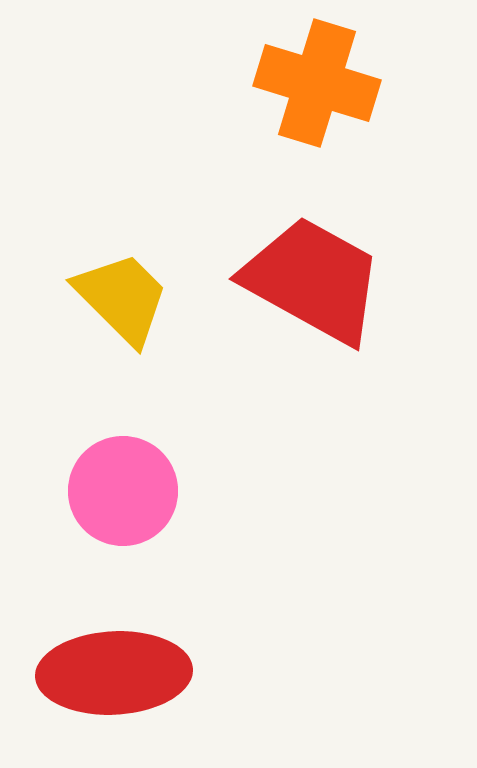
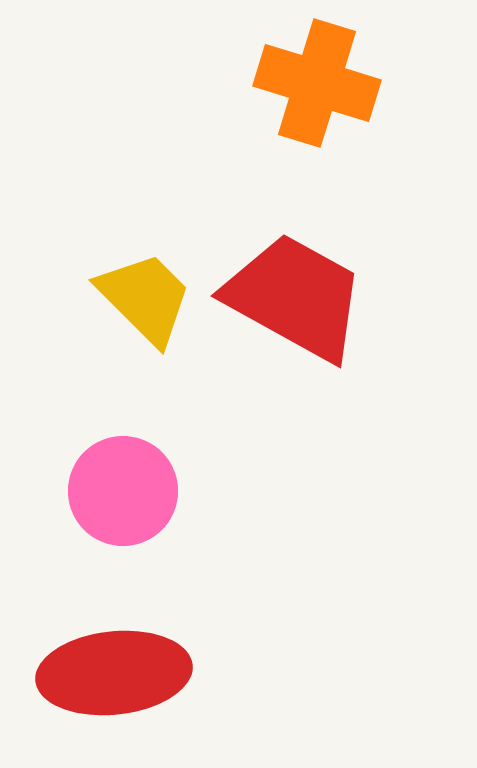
red trapezoid: moved 18 px left, 17 px down
yellow trapezoid: moved 23 px right
red ellipse: rotated 3 degrees counterclockwise
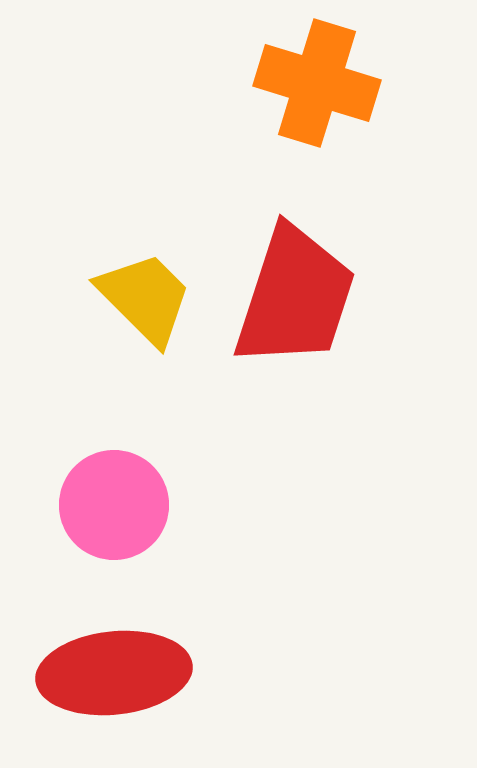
red trapezoid: rotated 79 degrees clockwise
pink circle: moved 9 px left, 14 px down
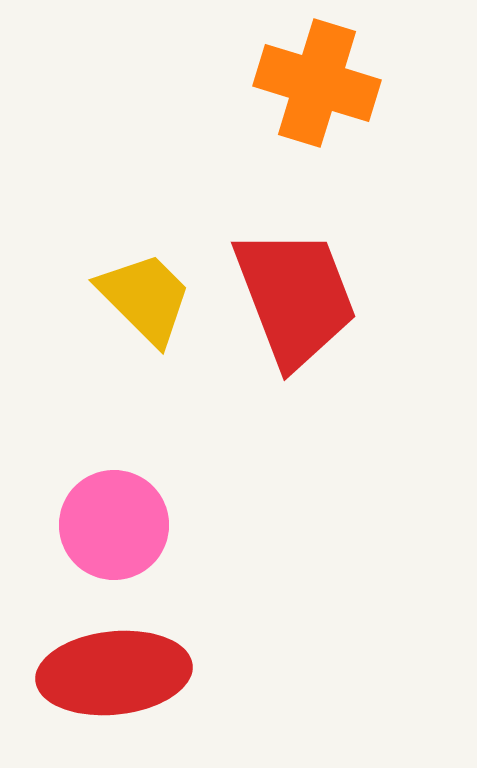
red trapezoid: rotated 39 degrees counterclockwise
pink circle: moved 20 px down
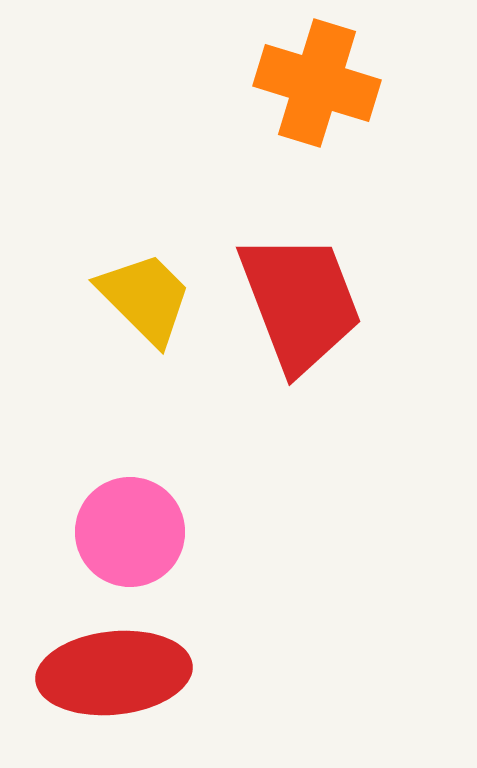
red trapezoid: moved 5 px right, 5 px down
pink circle: moved 16 px right, 7 px down
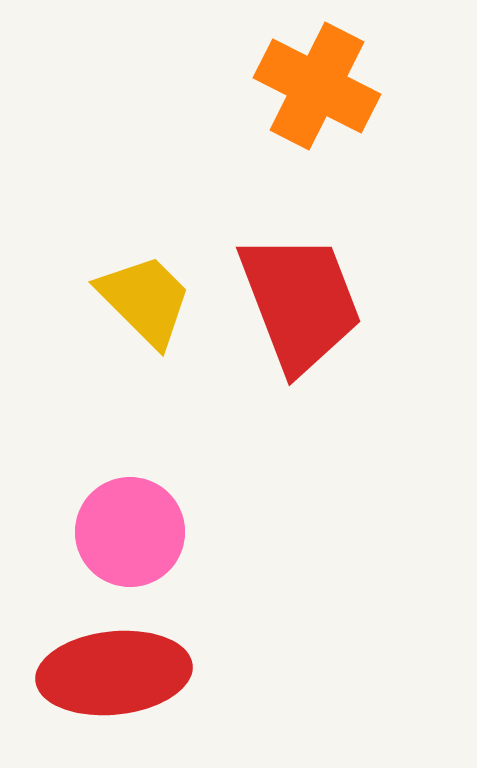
orange cross: moved 3 px down; rotated 10 degrees clockwise
yellow trapezoid: moved 2 px down
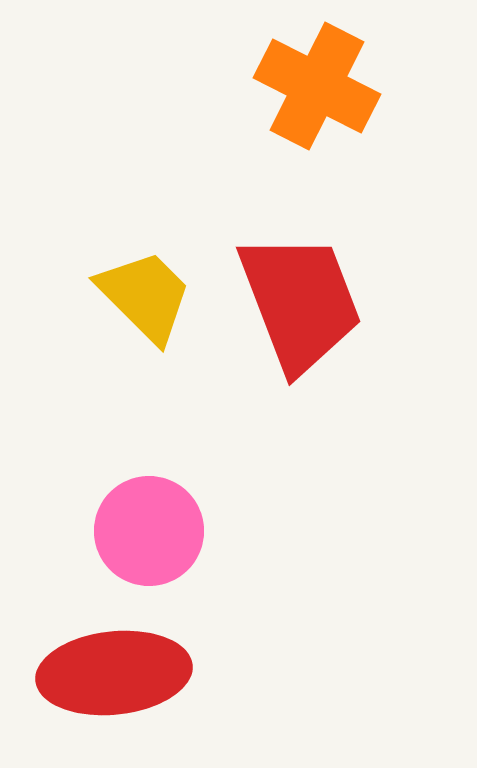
yellow trapezoid: moved 4 px up
pink circle: moved 19 px right, 1 px up
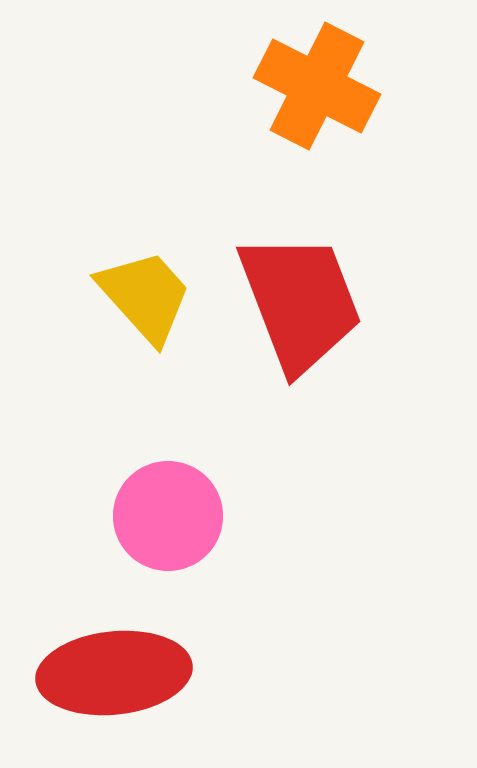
yellow trapezoid: rotated 3 degrees clockwise
pink circle: moved 19 px right, 15 px up
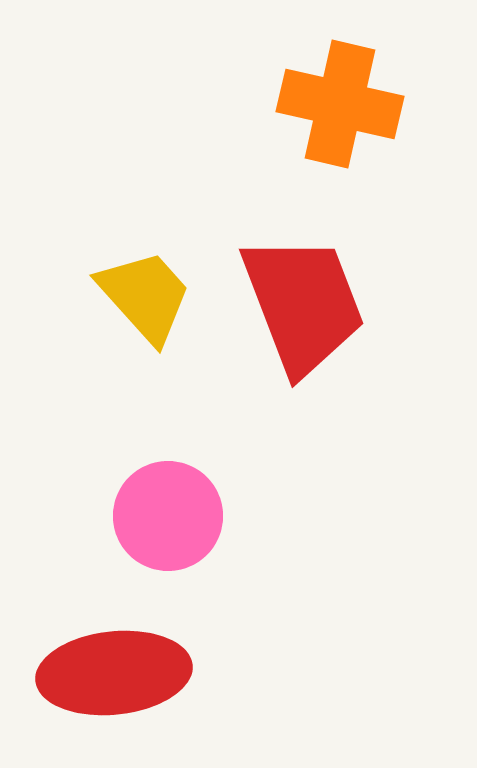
orange cross: moved 23 px right, 18 px down; rotated 14 degrees counterclockwise
red trapezoid: moved 3 px right, 2 px down
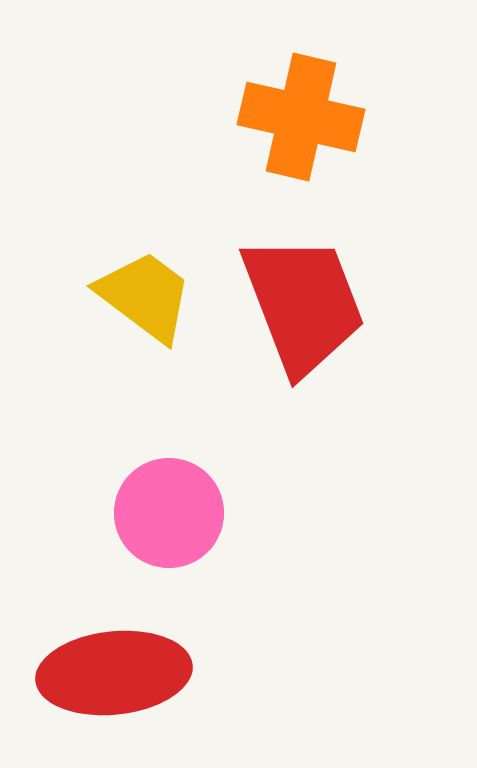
orange cross: moved 39 px left, 13 px down
yellow trapezoid: rotated 11 degrees counterclockwise
pink circle: moved 1 px right, 3 px up
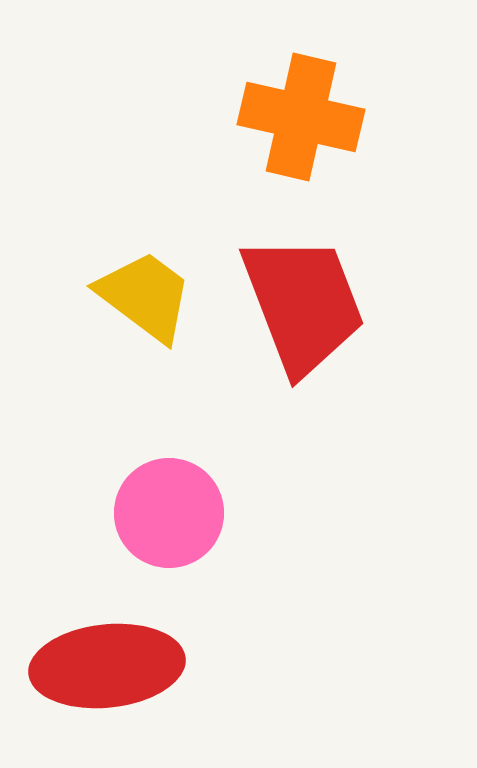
red ellipse: moved 7 px left, 7 px up
